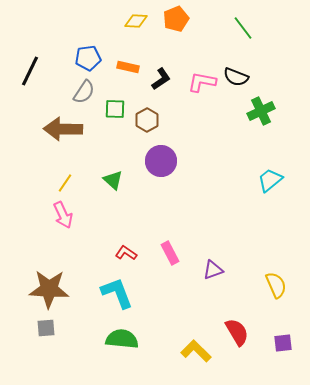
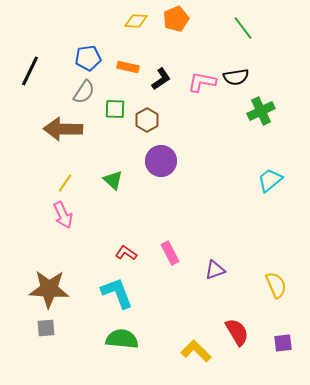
black semicircle: rotated 30 degrees counterclockwise
purple triangle: moved 2 px right
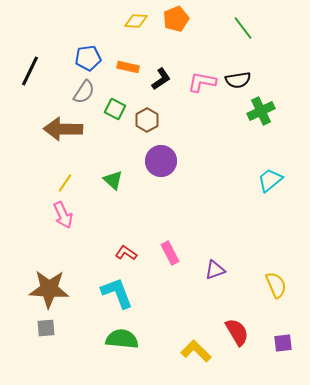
black semicircle: moved 2 px right, 3 px down
green square: rotated 25 degrees clockwise
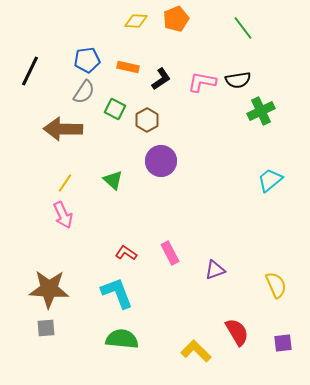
blue pentagon: moved 1 px left, 2 px down
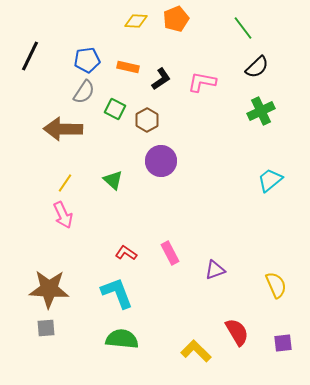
black line: moved 15 px up
black semicircle: moved 19 px right, 13 px up; rotated 35 degrees counterclockwise
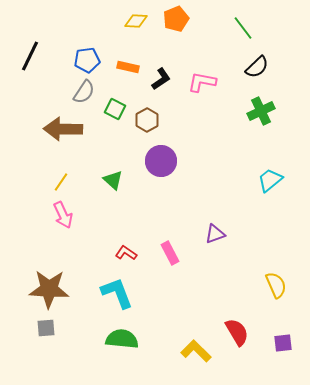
yellow line: moved 4 px left, 1 px up
purple triangle: moved 36 px up
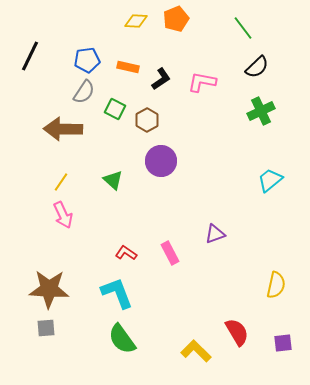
yellow semicircle: rotated 36 degrees clockwise
green semicircle: rotated 132 degrees counterclockwise
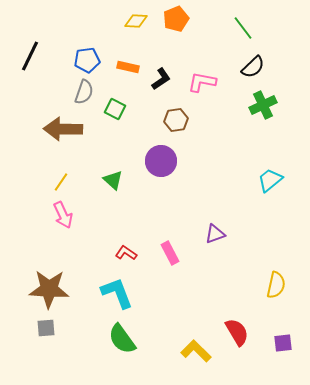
black semicircle: moved 4 px left
gray semicircle: rotated 15 degrees counterclockwise
green cross: moved 2 px right, 6 px up
brown hexagon: moved 29 px right; rotated 20 degrees clockwise
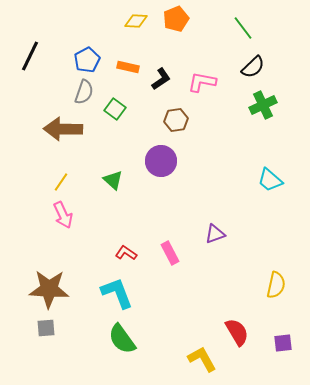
blue pentagon: rotated 20 degrees counterclockwise
green square: rotated 10 degrees clockwise
cyan trapezoid: rotated 100 degrees counterclockwise
yellow L-shape: moved 6 px right, 8 px down; rotated 16 degrees clockwise
